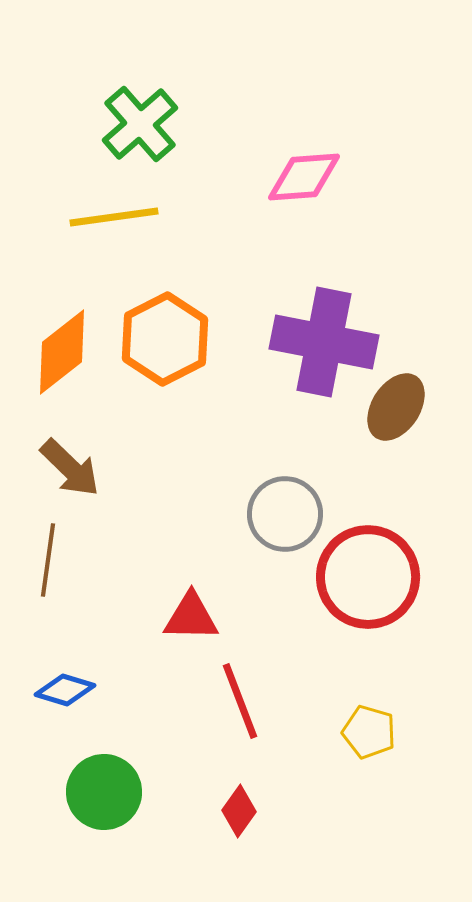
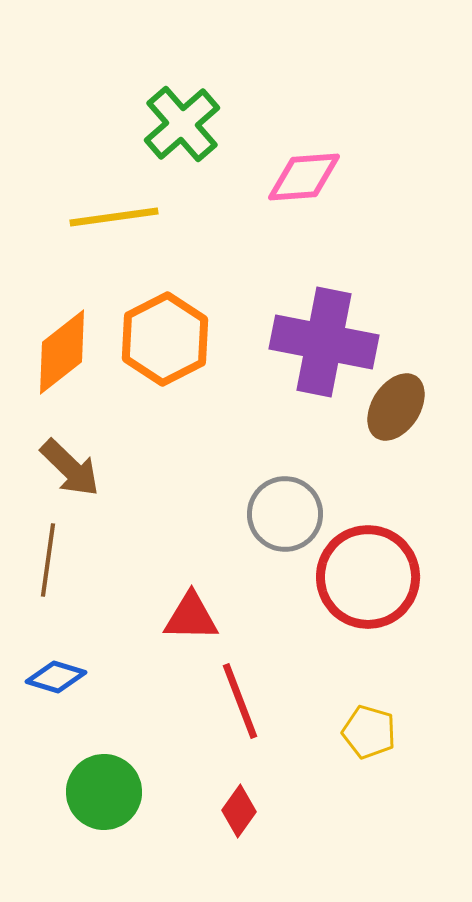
green cross: moved 42 px right
blue diamond: moved 9 px left, 13 px up
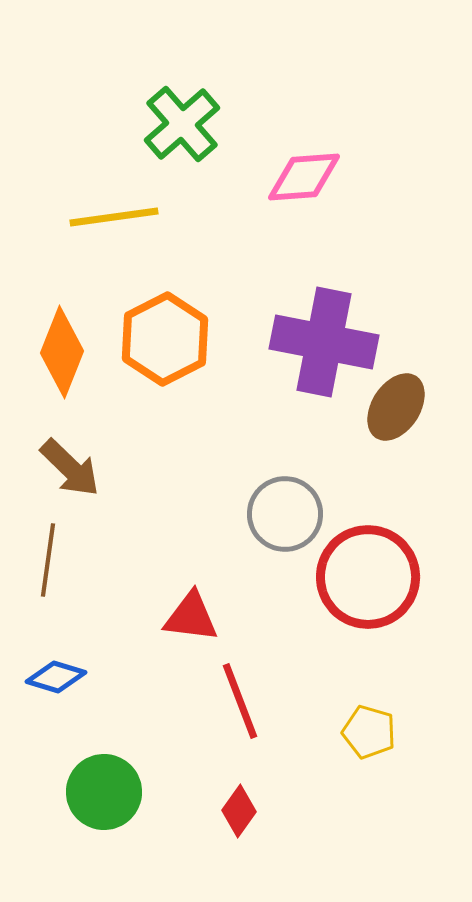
orange diamond: rotated 30 degrees counterclockwise
red triangle: rotated 6 degrees clockwise
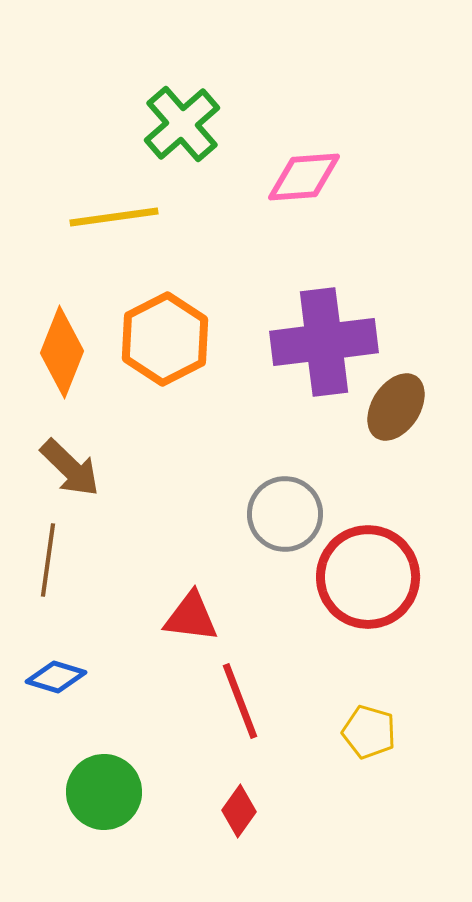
purple cross: rotated 18 degrees counterclockwise
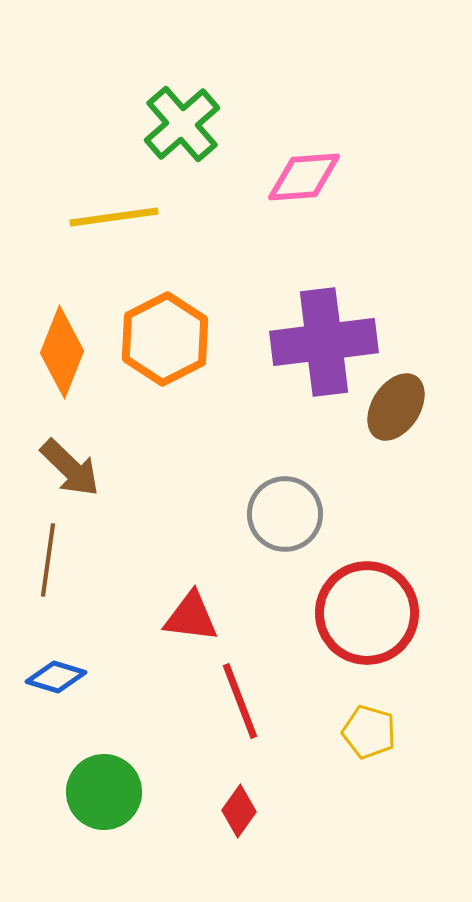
red circle: moved 1 px left, 36 px down
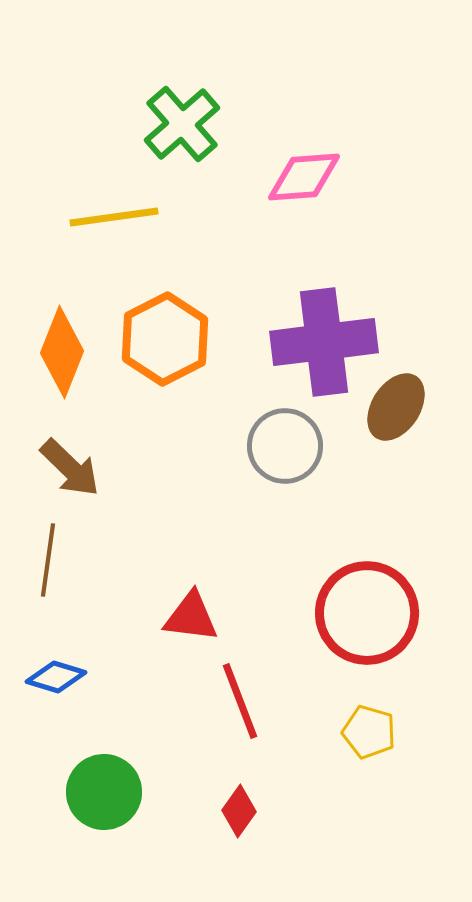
gray circle: moved 68 px up
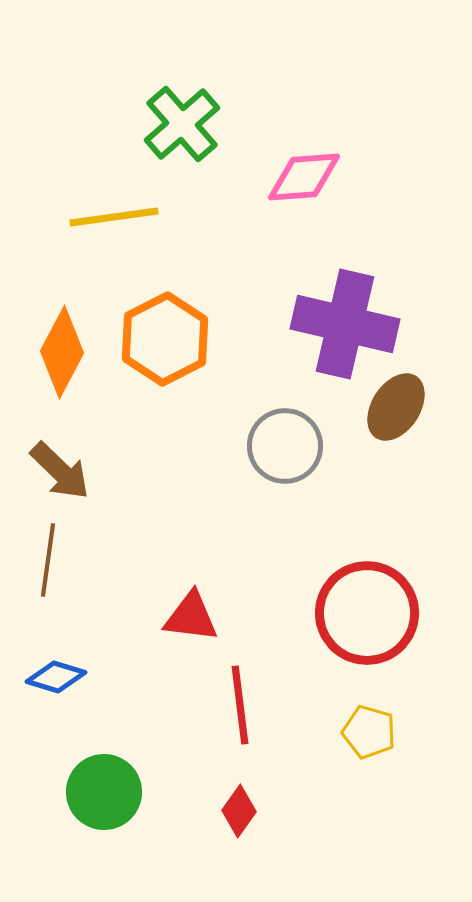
purple cross: moved 21 px right, 18 px up; rotated 20 degrees clockwise
orange diamond: rotated 6 degrees clockwise
brown arrow: moved 10 px left, 3 px down
red line: moved 4 px down; rotated 14 degrees clockwise
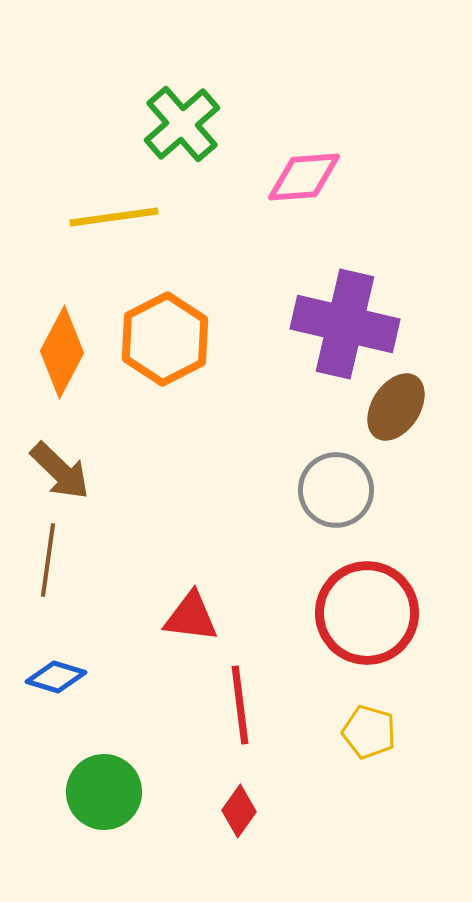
gray circle: moved 51 px right, 44 px down
